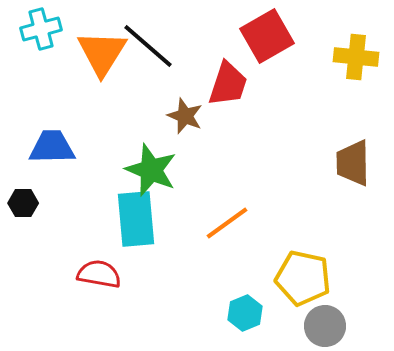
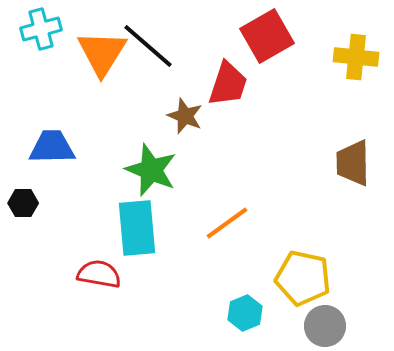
cyan rectangle: moved 1 px right, 9 px down
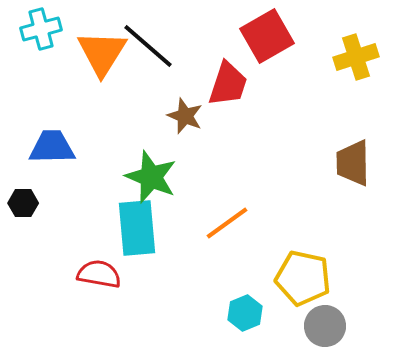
yellow cross: rotated 24 degrees counterclockwise
green star: moved 7 px down
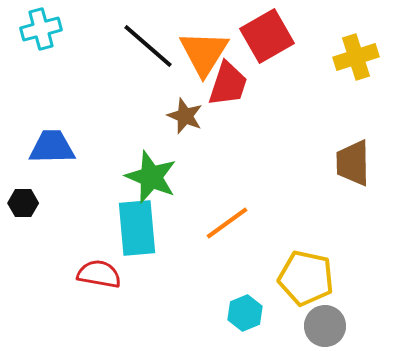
orange triangle: moved 102 px right
yellow pentagon: moved 3 px right
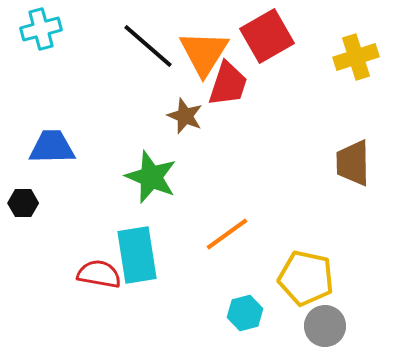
orange line: moved 11 px down
cyan rectangle: moved 27 px down; rotated 4 degrees counterclockwise
cyan hexagon: rotated 8 degrees clockwise
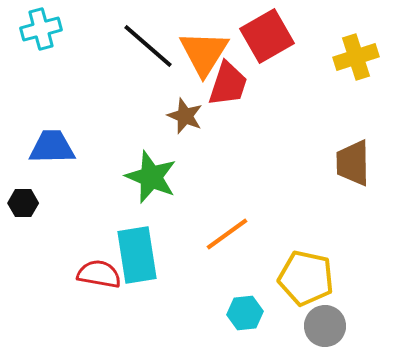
cyan hexagon: rotated 8 degrees clockwise
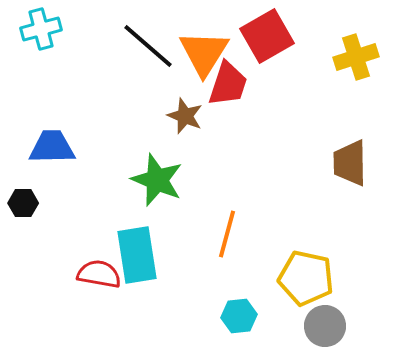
brown trapezoid: moved 3 px left
green star: moved 6 px right, 3 px down
orange line: rotated 39 degrees counterclockwise
cyan hexagon: moved 6 px left, 3 px down
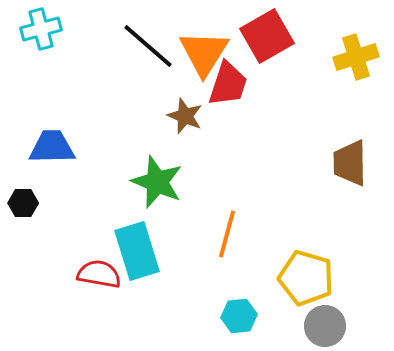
green star: moved 2 px down
cyan rectangle: moved 4 px up; rotated 8 degrees counterclockwise
yellow pentagon: rotated 4 degrees clockwise
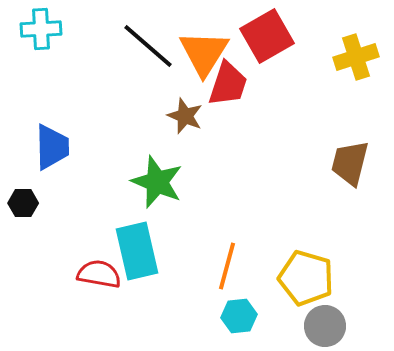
cyan cross: rotated 12 degrees clockwise
blue trapezoid: rotated 90 degrees clockwise
brown trapezoid: rotated 15 degrees clockwise
orange line: moved 32 px down
cyan rectangle: rotated 4 degrees clockwise
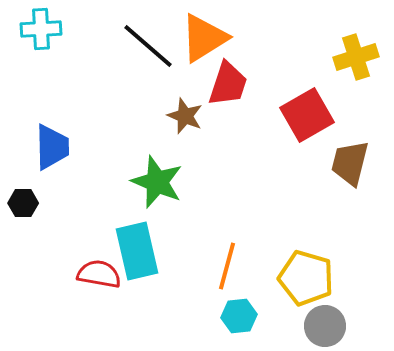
red square: moved 40 px right, 79 px down
orange triangle: moved 15 px up; rotated 26 degrees clockwise
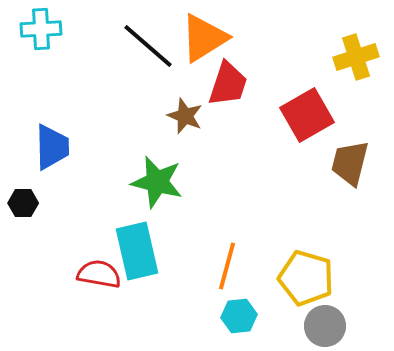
green star: rotated 8 degrees counterclockwise
